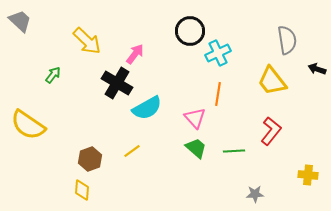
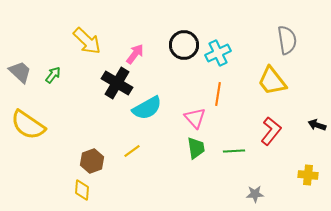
gray trapezoid: moved 51 px down
black circle: moved 6 px left, 14 px down
black arrow: moved 56 px down
green trapezoid: rotated 40 degrees clockwise
brown hexagon: moved 2 px right, 2 px down
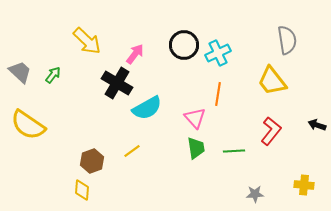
yellow cross: moved 4 px left, 10 px down
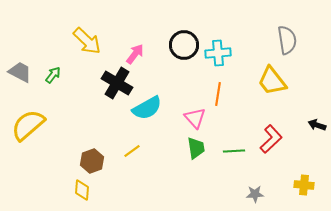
cyan cross: rotated 20 degrees clockwise
gray trapezoid: rotated 15 degrees counterclockwise
yellow semicircle: rotated 105 degrees clockwise
red L-shape: moved 8 px down; rotated 8 degrees clockwise
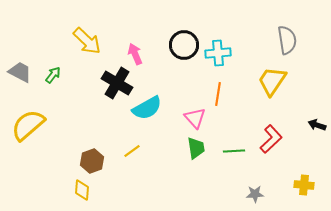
pink arrow: rotated 60 degrees counterclockwise
yellow trapezoid: rotated 72 degrees clockwise
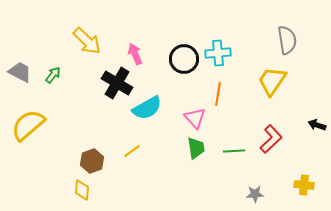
black circle: moved 14 px down
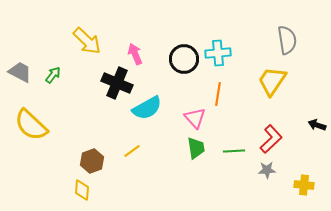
black cross: rotated 8 degrees counterclockwise
yellow semicircle: moved 3 px right; rotated 96 degrees counterclockwise
gray star: moved 12 px right, 24 px up
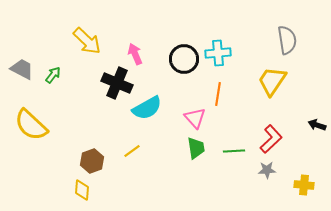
gray trapezoid: moved 2 px right, 3 px up
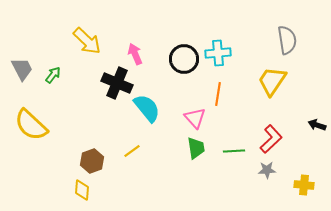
gray trapezoid: rotated 35 degrees clockwise
cyan semicircle: rotated 100 degrees counterclockwise
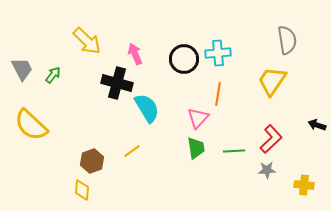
black cross: rotated 8 degrees counterclockwise
cyan semicircle: rotated 8 degrees clockwise
pink triangle: moved 3 px right; rotated 25 degrees clockwise
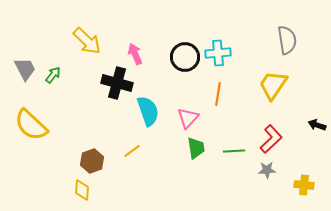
black circle: moved 1 px right, 2 px up
gray trapezoid: moved 3 px right
yellow trapezoid: moved 1 px right, 4 px down
cyan semicircle: moved 1 px right, 3 px down; rotated 12 degrees clockwise
pink triangle: moved 10 px left
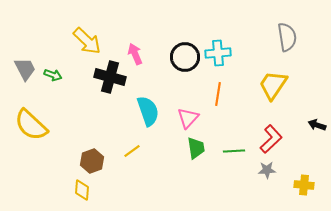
gray semicircle: moved 3 px up
green arrow: rotated 72 degrees clockwise
black cross: moved 7 px left, 6 px up
